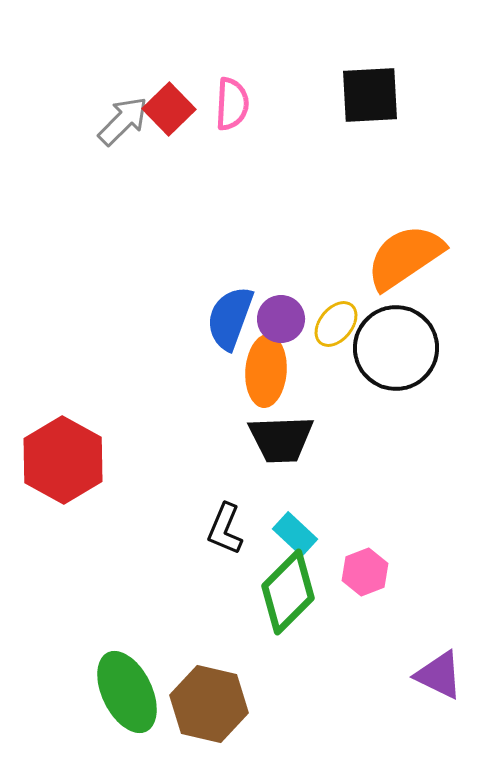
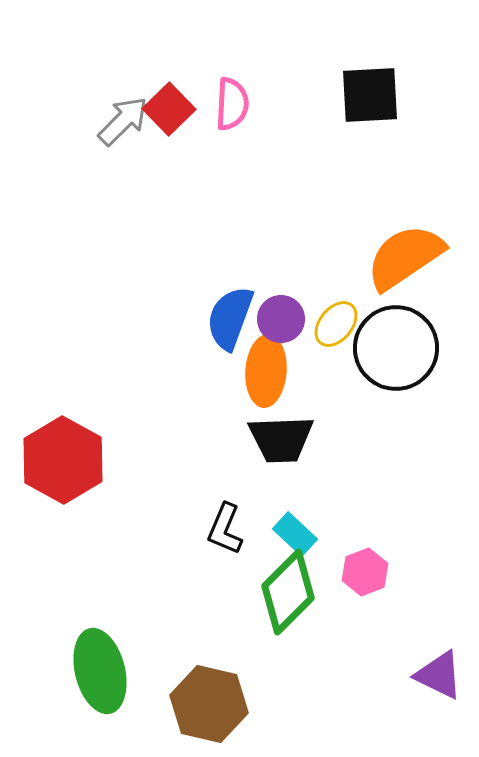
green ellipse: moved 27 px left, 21 px up; rotated 12 degrees clockwise
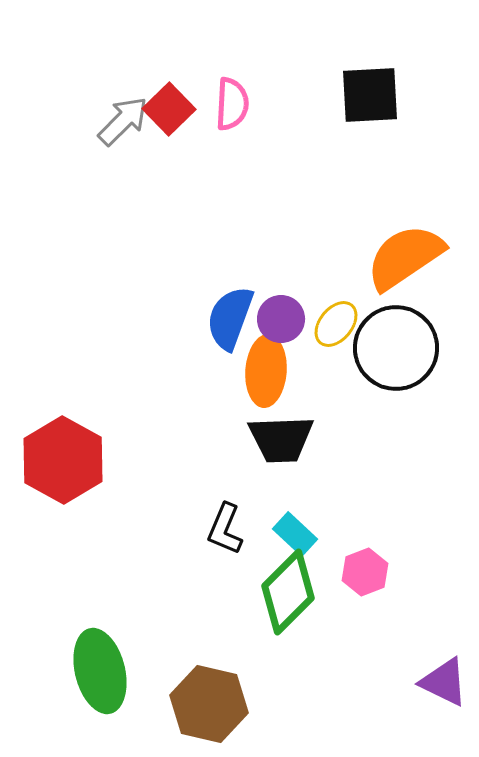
purple triangle: moved 5 px right, 7 px down
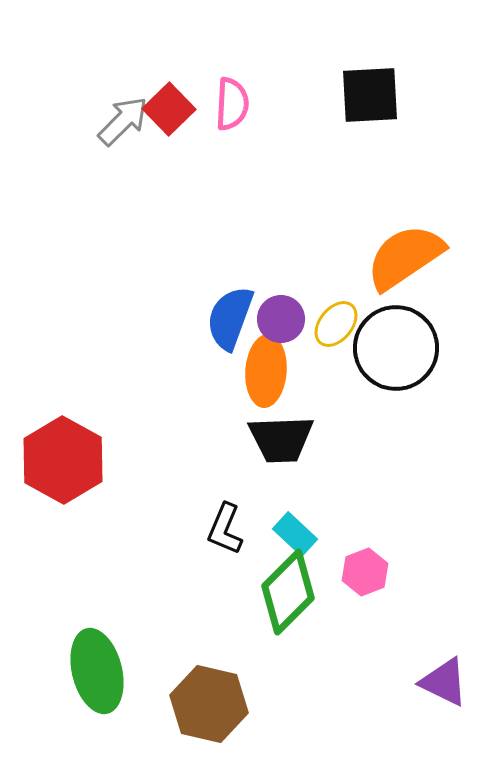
green ellipse: moved 3 px left
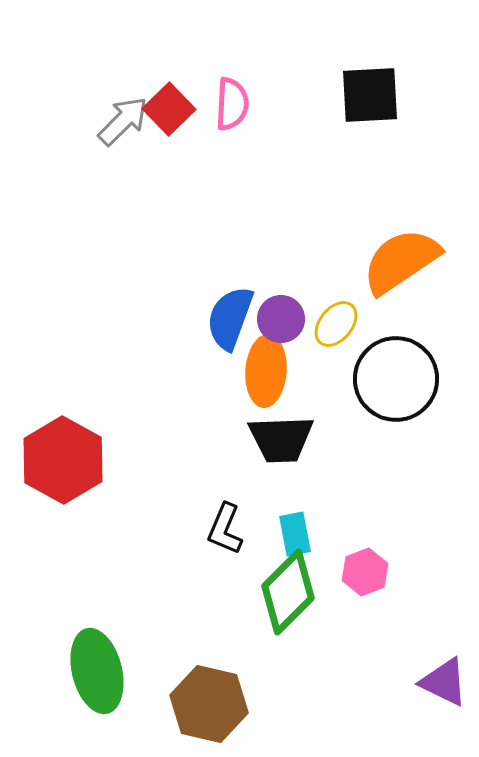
orange semicircle: moved 4 px left, 4 px down
black circle: moved 31 px down
cyan rectangle: rotated 36 degrees clockwise
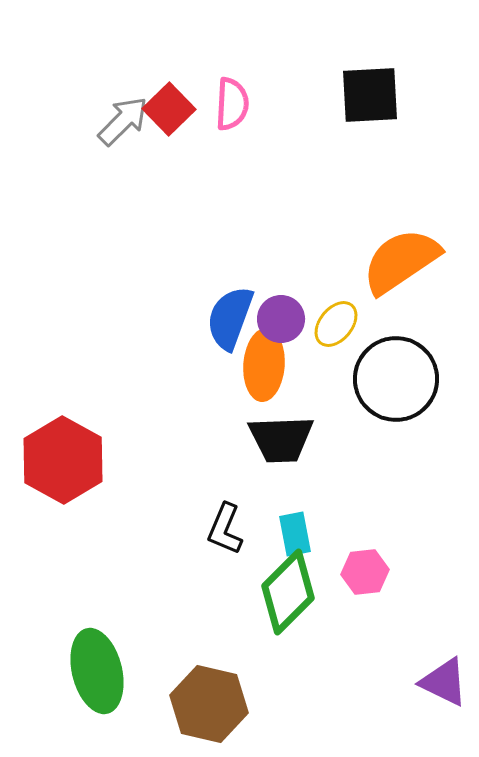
orange ellipse: moved 2 px left, 6 px up
pink hexagon: rotated 15 degrees clockwise
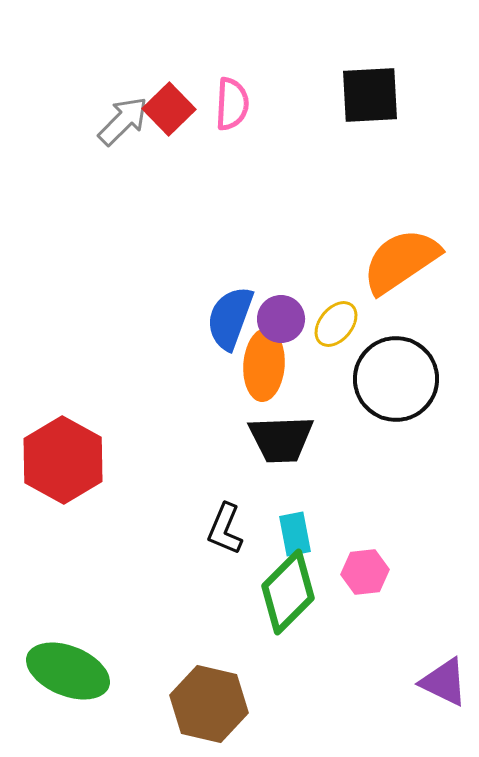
green ellipse: moved 29 px left; rotated 54 degrees counterclockwise
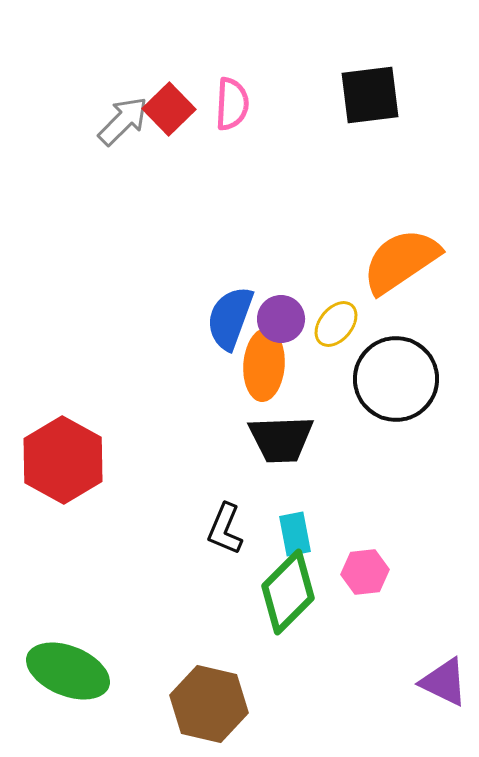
black square: rotated 4 degrees counterclockwise
